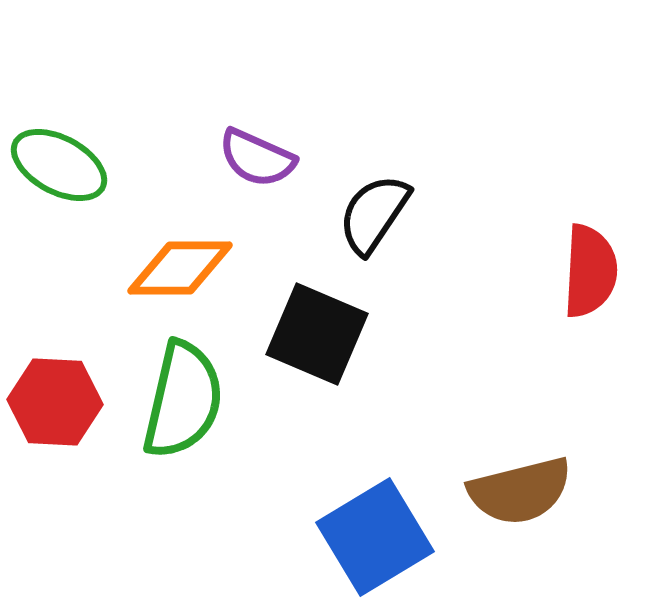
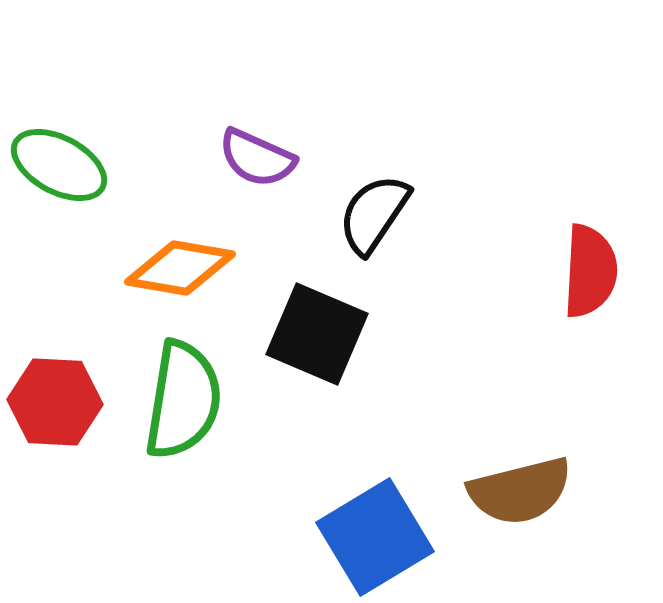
orange diamond: rotated 10 degrees clockwise
green semicircle: rotated 4 degrees counterclockwise
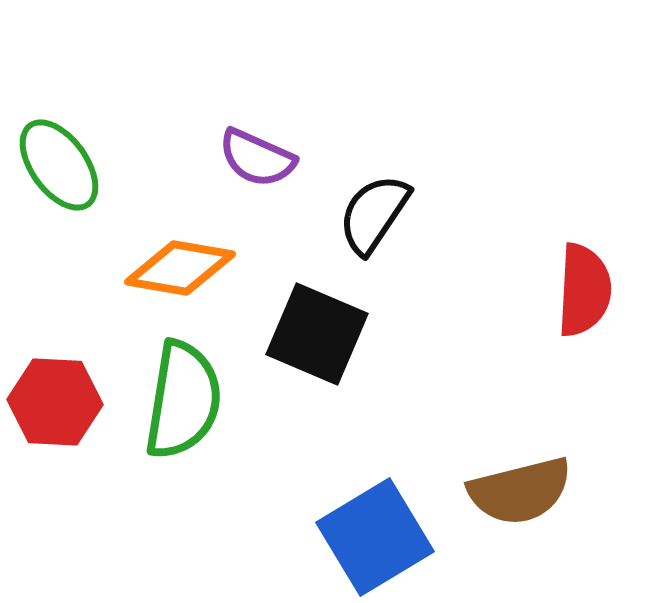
green ellipse: rotated 26 degrees clockwise
red semicircle: moved 6 px left, 19 px down
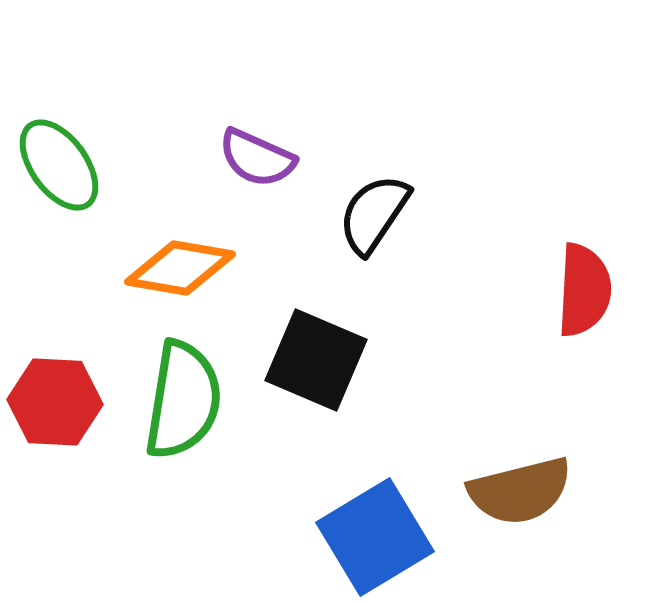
black square: moved 1 px left, 26 px down
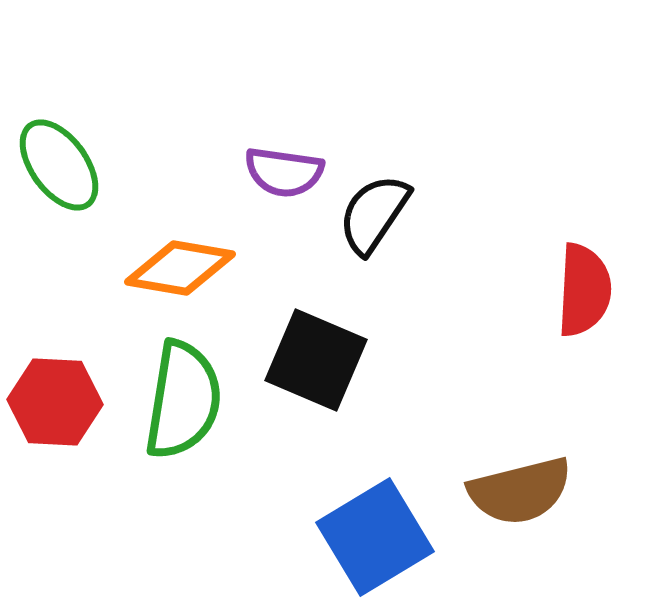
purple semicircle: moved 27 px right, 14 px down; rotated 16 degrees counterclockwise
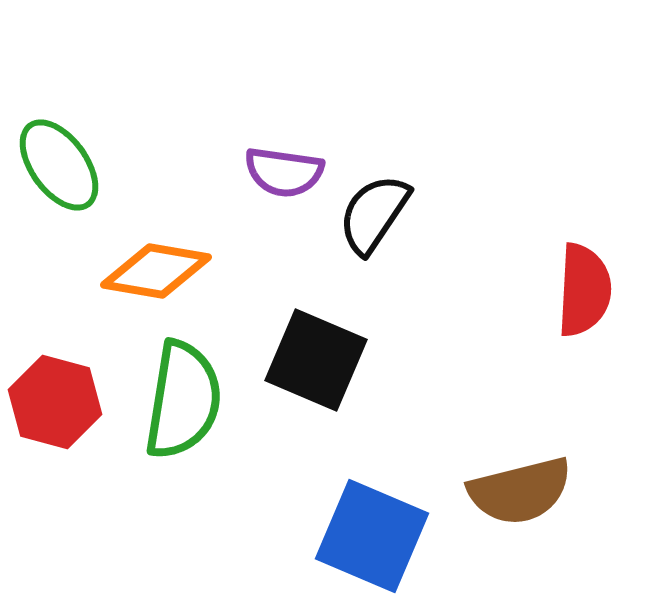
orange diamond: moved 24 px left, 3 px down
red hexagon: rotated 12 degrees clockwise
blue square: moved 3 px left, 1 px up; rotated 36 degrees counterclockwise
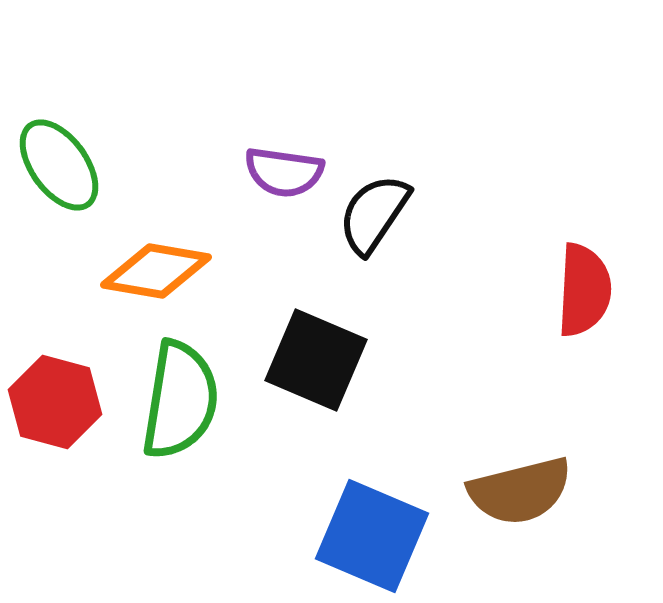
green semicircle: moved 3 px left
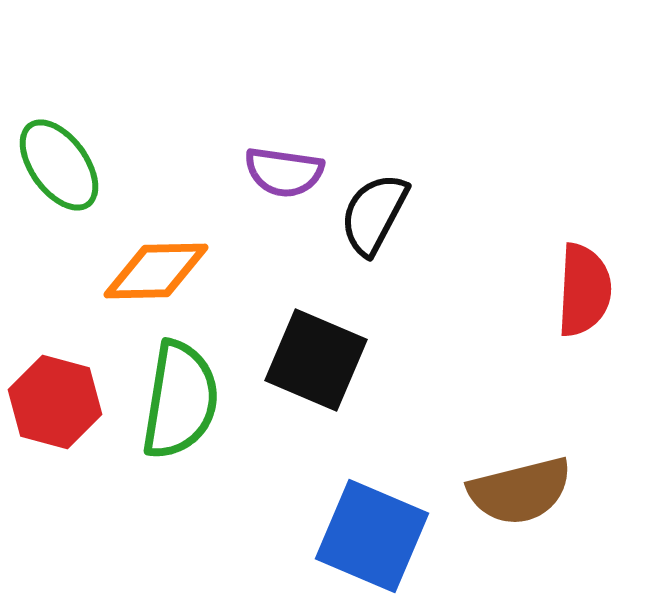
black semicircle: rotated 6 degrees counterclockwise
orange diamond: rotated 11 degrees counterclockwise
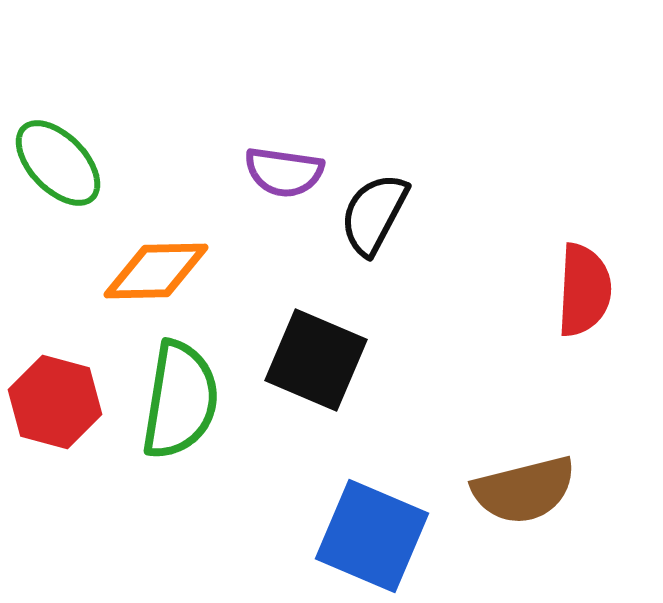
green ellipse: moved 1 px left, 2 px up; rotated 8 degrees counterclockwise
brown semicircle: moved 4 px right, 1 px up
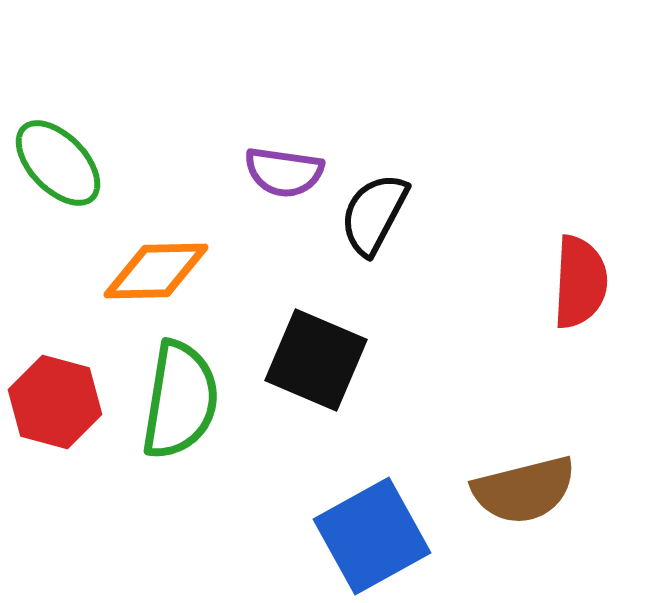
red semicircle: moved 4 px left, 8 px up
blue square: rotated 38 degrees clockwise
